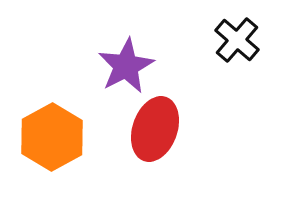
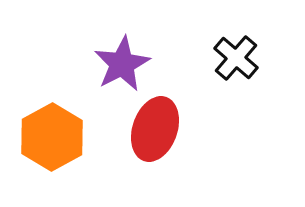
black cross: moved 1 px left, 18 px down
purple star: moved 4 px left, 2 px up
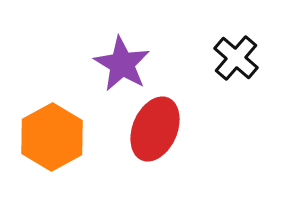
purple star: rotated 14 degrees counterclockwise
red ellipse: rotated 4 degrees clockwise
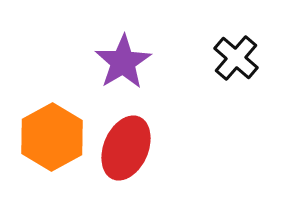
purple star: moved 1 px right, 2 px up; rotated 10 degrees clockwise
red ellipse: moved 29 px left, 19 px down
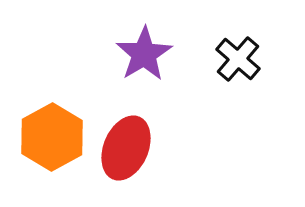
black cross: moved 2 px right, 1 px down
purple star: moved 21 px right, 8 px up
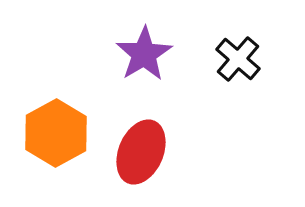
orange hexagon: moved 4 px right, 4 px up
red ellipse: moved 15 px right, 4 px down
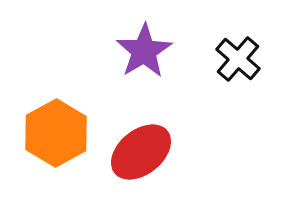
purple star: moved 3 px up
red ellipse: rotated 28 degrees clockwise
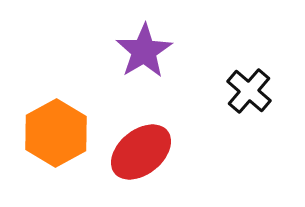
black cross: moved 11 px right, 32 px down
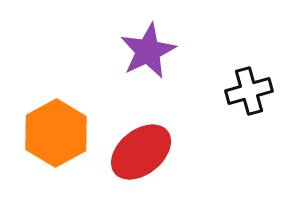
purple star: moved 4 px right; rotated 6 degrees clockwise
black cross: rotated 33 degrees clockwise
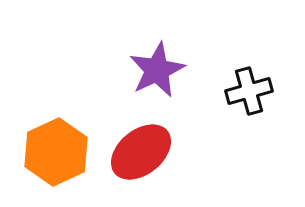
purple star: moved 9 px right, 19 px down
orange hexagon: moved 19 px down; rotated 4 degrees clockwise
